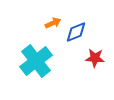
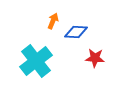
orange arrow: moved 2 px up; rotated 42 degrees counterclockwise
blue diamond: rotated 25 degrees clockwise
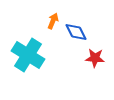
blue diamond: rotated 60 degrees clockwise
cyan cross: moved 8 px left, 6 px up; rotated 20 degrees counterclockwise
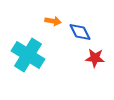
orange arrow: rotated 77 degrees clockwise
blue diamond: moved 4 px right
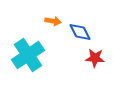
cyan cross: rotated 24 degrees clockwise
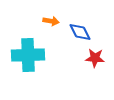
orange arrow: moved 2 px left
cyan cross: rotated 32 degrees clockwise
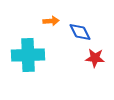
orange arrow: rotated 14 degrees counterclockwise
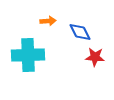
orange arrow: moved 3 px left
red star: moved 1 px up
